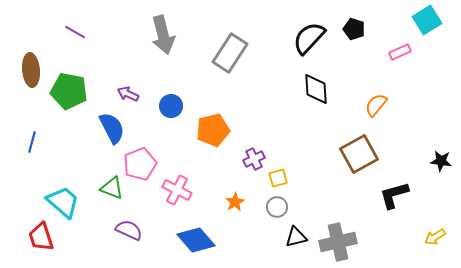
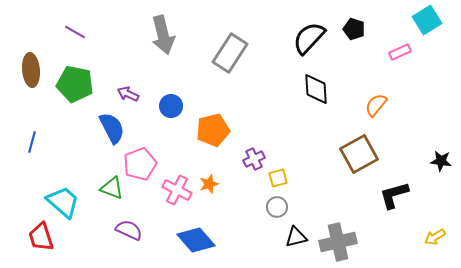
green pentagon: moved 6 px right, 7 px up
orange star: moved 26 px left, 18 px up; rotated 12 degrees clockwise
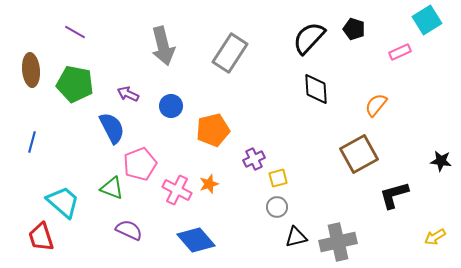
gray arrow: moved 11 px down
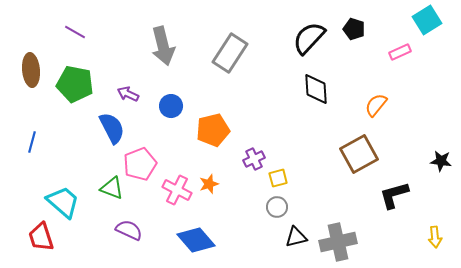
yellow arrow: rotated 65 degrees counterclockwise
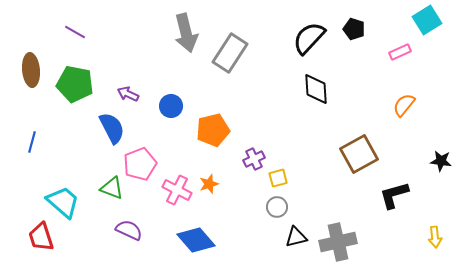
gray arrow: moved 23 px right, 13 px up
orange semicircle: moved 28 px right
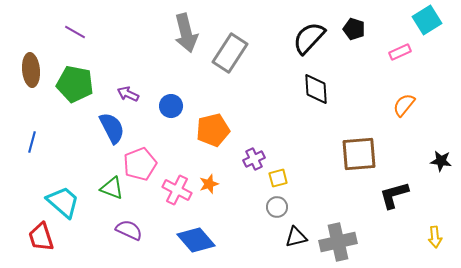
brown square: rotated 24 degrees clockwise
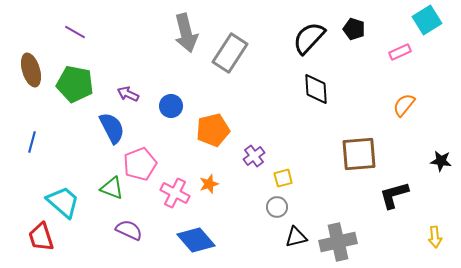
brown ellipse: rotated 12 degrees counterclockwise
purple cross: moved 3 px up; rotated 10 degrees counterclockwise
yellow square: moved 5 px right
pink cross: moved 2 px left, 3 px down
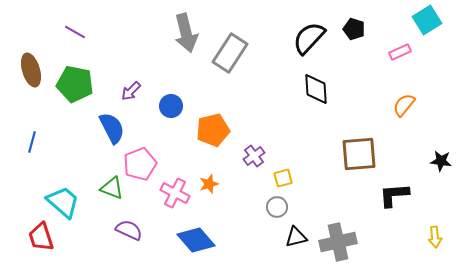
purple arrow: moved 3 px right, 3 px up; rotated 70 degrees counterclockwise
black L-shape: rotated 12 degrees clockwise
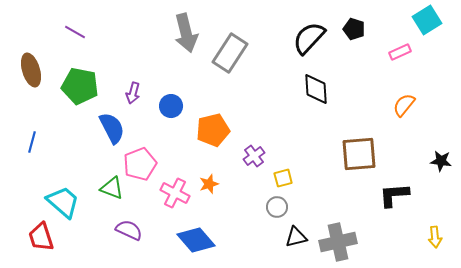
green pentagon: moved 5 px right, 2 px down
purple arrow: moved 2 px right, 2 px down; rotated 30 degrees counterclockwise
